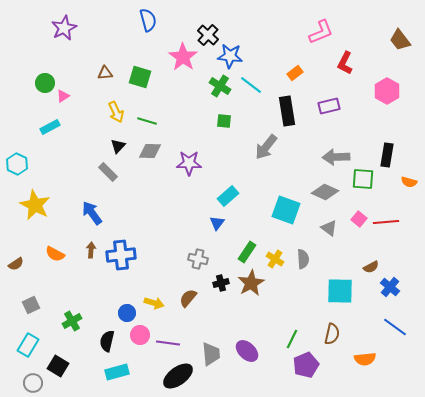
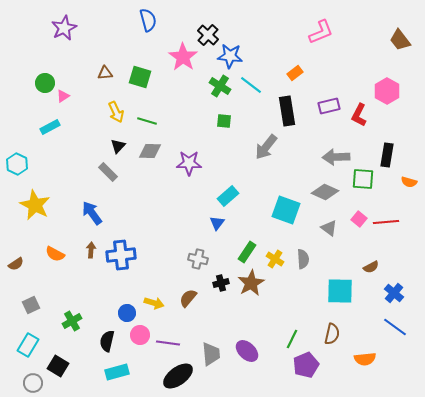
red L-shape at (345, 63): moved 14 px right, 52 px down
blue cross at (390, 287): moved 4 px right, 6 px down
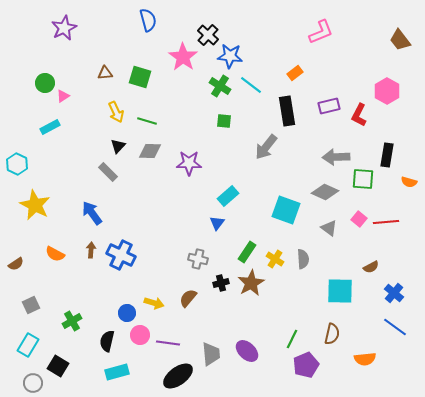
blue cross at (121, 255): rotated 32 degrees clockwise
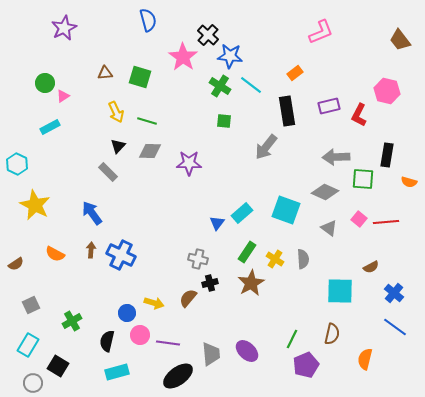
pink hexagon at (387, 91): rotated 15 degrees counterclockwise
cyan rectangle at (228, 196): moved 14 px right, 17 px down
black cross at (221, 283): moved 11 px left
orange semicircle at (365, 359): rotated 110 degrees clockwise
